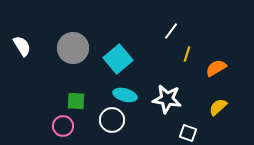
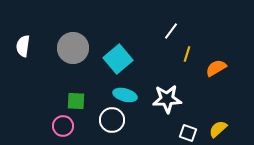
white semicircle: moved 1 px right; rotated 140 degrees counterclockwise
white star: rotated 12 degrees counterclockwise
yellow semicircle: moved 22 px down
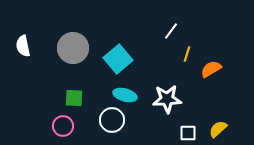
white semicircle: rotated 20 degrees counterclockwise
orange semicircle: moved 5 px left, 1 px down
green square: moved 2 px left, 3 px up
white square: rotated 18 degrees counterclockwise
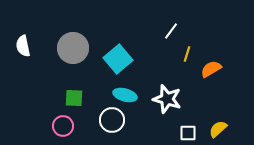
white star: rotated 20 degrees clockwise
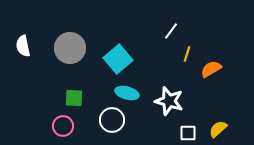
gray circle: moved 3 px left
cyan ellipse: moved 2 px right, 2 px up
white star: moved 2 px right, 2 px down
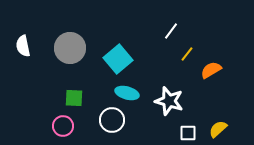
yellow line: rotated 21 degrees clockwise
orange semicircle: moved 1 px down
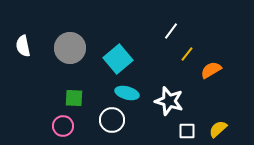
white square: moved 1 px left, 2 px up
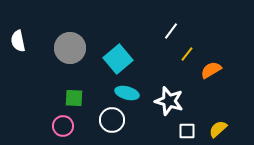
white semicircle: moved 5 px left, 5 px up
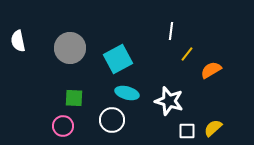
white line: rotated 30 degrees counterclockwise
cyan square: rotated 12 degrees clockwise
yellow semicircle: moved 5 px left, 1 px up
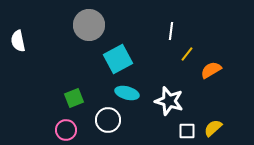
gray circle: moved 19 px right, 23 px up
green square: rotated 24 degrees counterclockwise
white circle: moved 4 px left
pink circle: moved 3 px right, 4 px down
